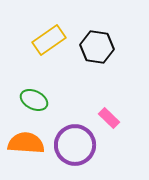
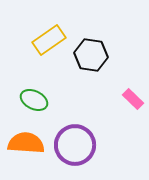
black hexagon: moved 6 px left, 8 px down
pink rectangle: moved 24 px right, 19 px up
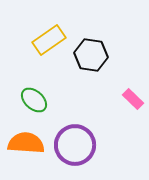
green ellipse: rotated 16 degrees clockwise
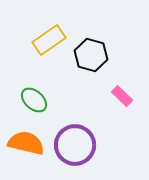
black hexagon: rotated 8 degrees clockwise
pink rectangle: moved 11 px left, 3 px up
orange semicircle: rotated 9 degrees clockwise
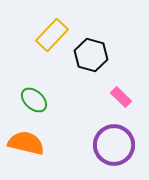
yellow rectangle: moved 3 px right, 5 px up; rotated 12 degrees counterclockwise
pink rectangle: moved 1 px left, 1 px down
purple circle: moved 39 px right
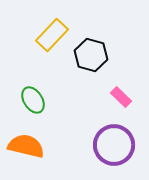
green ellipse: moved 1 px left; rotated 16 degrees clockwise
orange semicircle: moved 3 px down
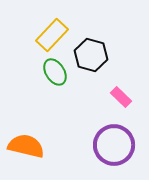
green ellipse: moved 22 px right, 28 px up
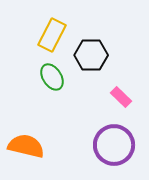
yellow rectangle: rotated 16 degrees counterclockwise
black hexagon: rotated 16 degrees counterclockwise
green ellipse: moved 3 px left, 5 px down
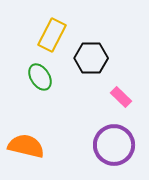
black hexagon: moved 3 px down
green ellipse: moved 12 px left
